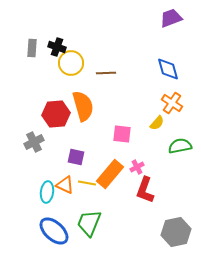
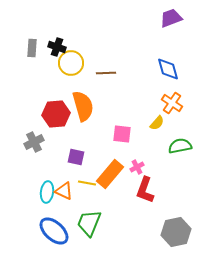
orange triangle: moved 1 px left, 6 px down
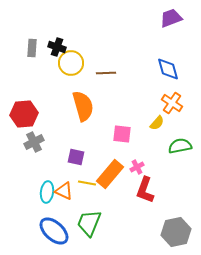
red hexagon: moved 32 px left
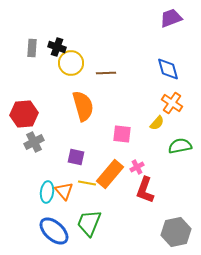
orange triangle: rotated 24 degrees clockwise
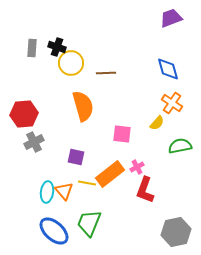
orange rectangle: rotated 12 degrees clockwise
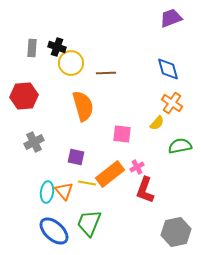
red hexagon: moved 18 px up
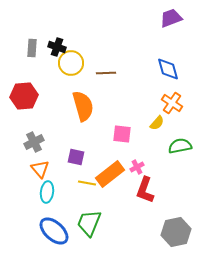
orange triangle: moved 24 px left, 22 px up
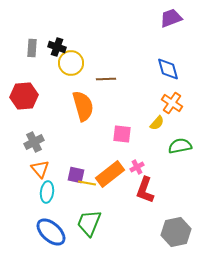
brown line: moved 6 px down
purple square: moved 18 px down
blue ellipse: moved 3 px left, 1 px down
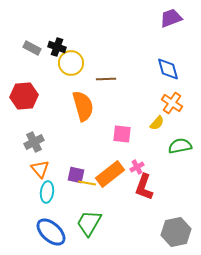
gray rectangle: rotated 66 degrees counterclockwise
red L-shape: moved 1 px left, 3 px up
green trapezoid: rotated 8 degrees clockwise
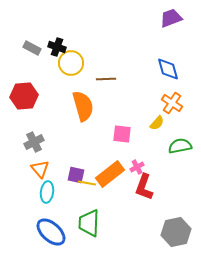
green trapezoid: rotated 28 degrees counterclockwise
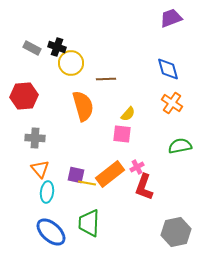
yellow semicircle: moved 29 px left, 9 px up
gray cross: moved 1 px right, 4 px up; rotated 30 degrees clockwise
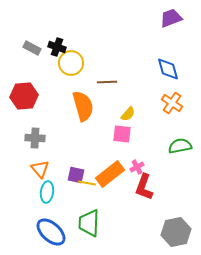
brown line: moved 1 px right, 3 px down
